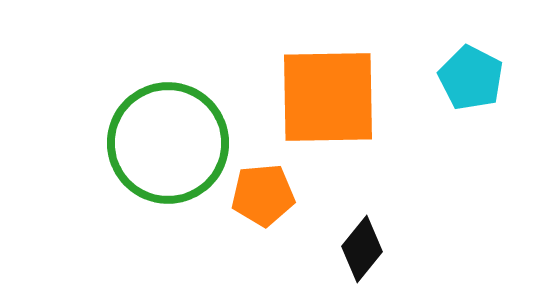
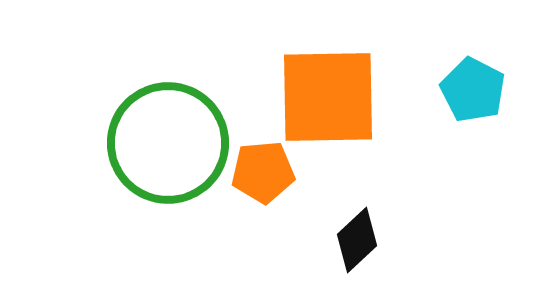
cyan pentagon: moved 2 px right, 12 px down
orange pentagon: moved 23 px up
black diamond: moved 5 px left, 9 px up; rotated 8 degrees clockwise
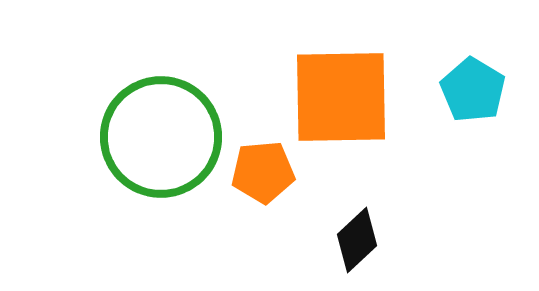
cyan pentagon: rotated 4 degrees clockwise
orange square: moved 13 px right
green circle: moved 7 px left, 6 px up
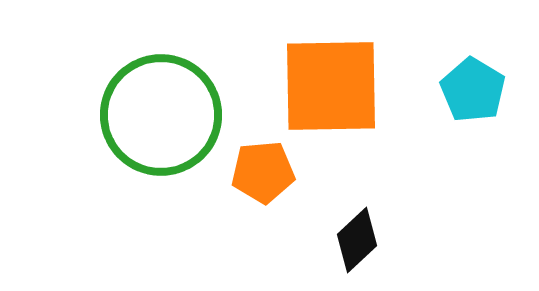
orange square: moved 10 px left, 11 px up
green circle: moved 22 px up
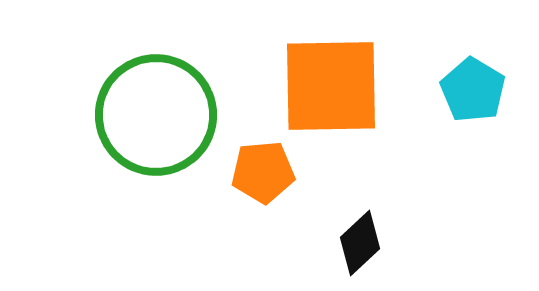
green circle: moved 5 px left
black diamond: moved 3 px right, 3 px down
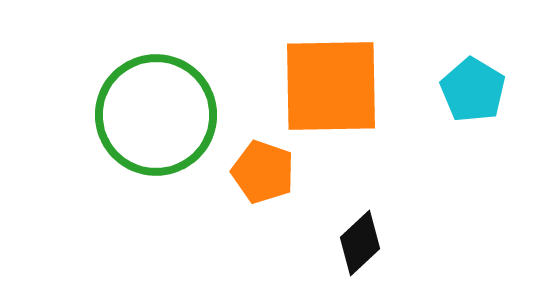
orange pentagon: rotated 24 degrees clockwise
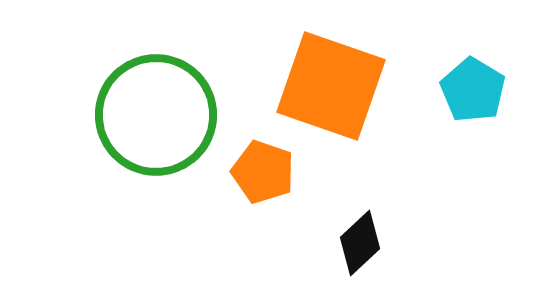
orange square: rotated 20 degrees clockwise
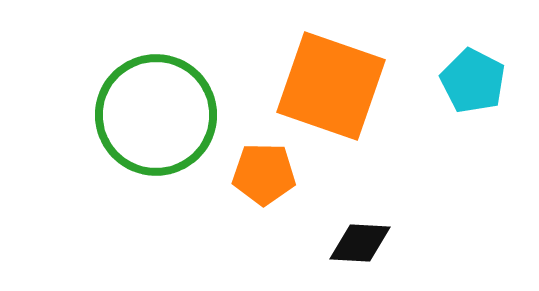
cyan pentagon: moved 9 px up; rotated 4 degrees counterclockwise
orange pentagon: moved 1 px right, 2 px down; rotated 18 degrees counterclockwise
black diamond: rotated 46 degrees clockwise
